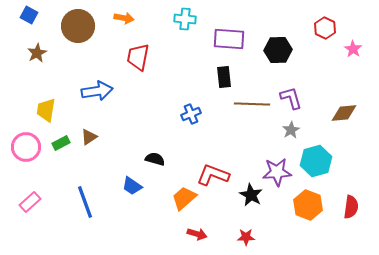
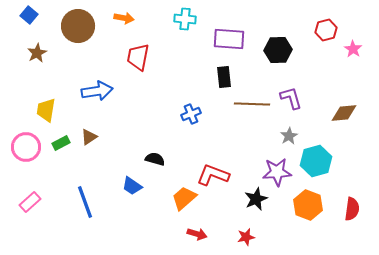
blue square: rotated 12 degrees clockwise
red hexagon: moved 1 px right, 2 px down; rotated 20 degrees clockwise
gray star: moved 2 px left, 6 px down
black star: moved 5 px right, 4 px down; rotated 20 degrees clockwise
red semicircle: moved 1 px right, 2 px down
red star: rotated 12 degrees counterclockwise
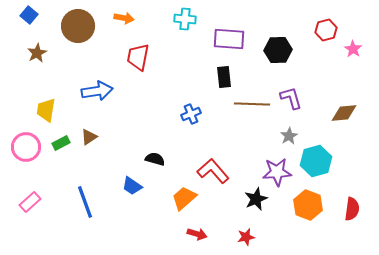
red L-shape: moved 4 px up; rotated 28 degrees clockwise
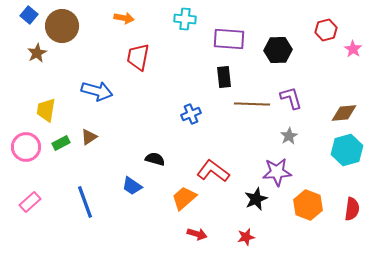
brown circle: moved 16 px left
blue arrow: rotated 24 degrees clockwise
cyan hexagon: moved 31 px right, 11 px up
red L-shape: rotated 12 degrees counterclockwise
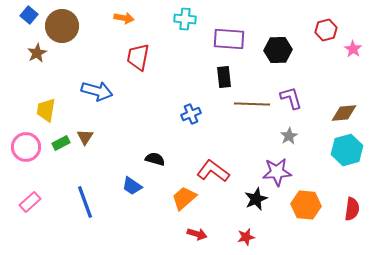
brown triangle: moved 4 px left; rotated 24 degrees counterclockwise
orange hexagon: moved 2 px left; rotated 16 degrees counterclockwise
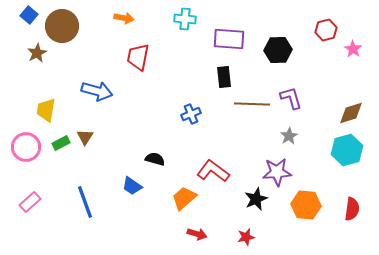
brown diamond: moved 7 px right; rotated 12 degrees counterclockwise
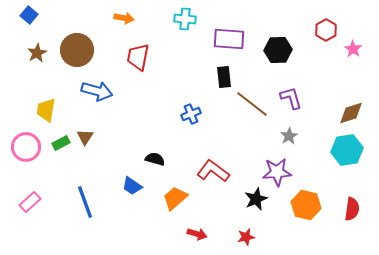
brown circle: moved 15 px right, 24 px down
red hexagon: rotated 15 degrees counterclockwise
brown line: rotated 36 degrees clockwise
cyan hexagon: rotated 8 degrees clockwise
orange trapezoid: moved 9 px left
orange hexagon: rotated 8 degrees clockwise
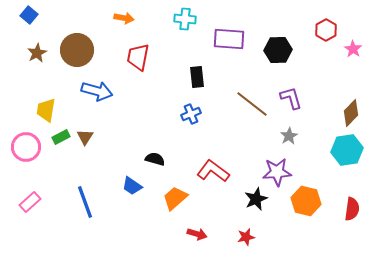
black rectangle: moved 27 px left
brown diamond: rotated 28 degrees counterclockwise
green rectangle: moved 6 px up
orange hexagon: moved 4 px up
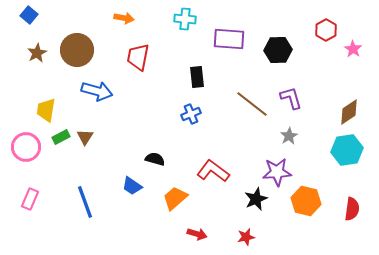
brown diamond: moved 2 px left, 1 px up; rotated 12 degrees clockwise
pink rectangle: moved 3 px up; rotated 25 degrees counterclockwise
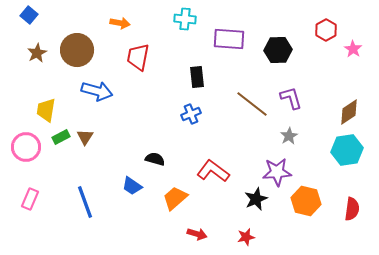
orange arrow: moved 4 px left, 5 px down
